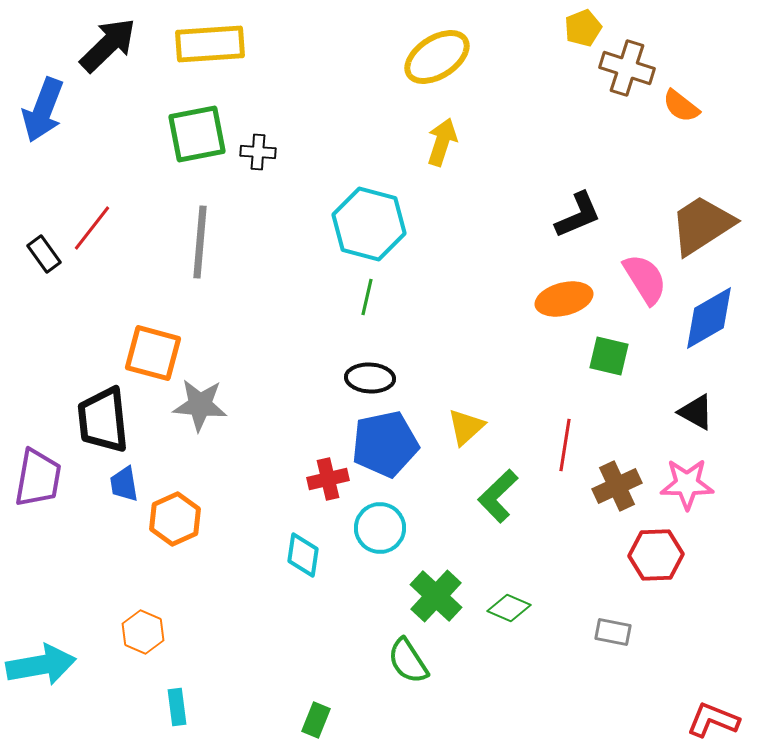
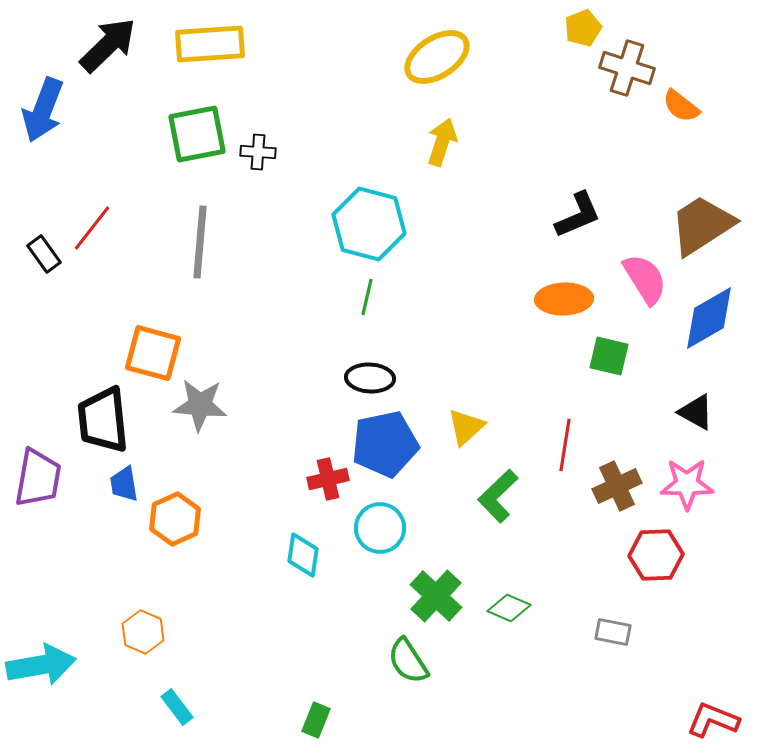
orange ellipse at (564, 299): rotated 12 degrees clockwise
cyan rectangle at (177, 707): rotated 30 degrees counterclockwise
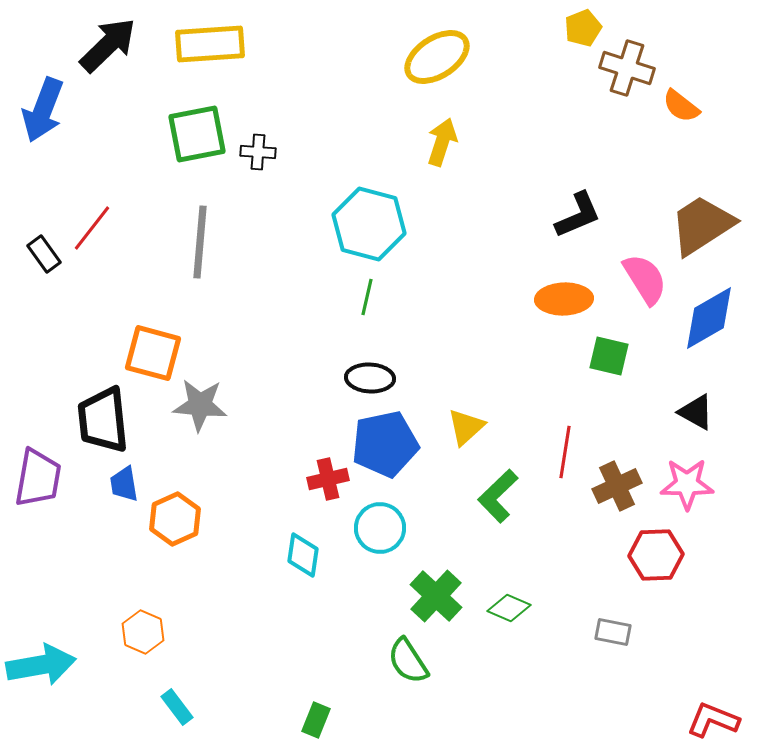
red line at (565, 445): moved 7 px down
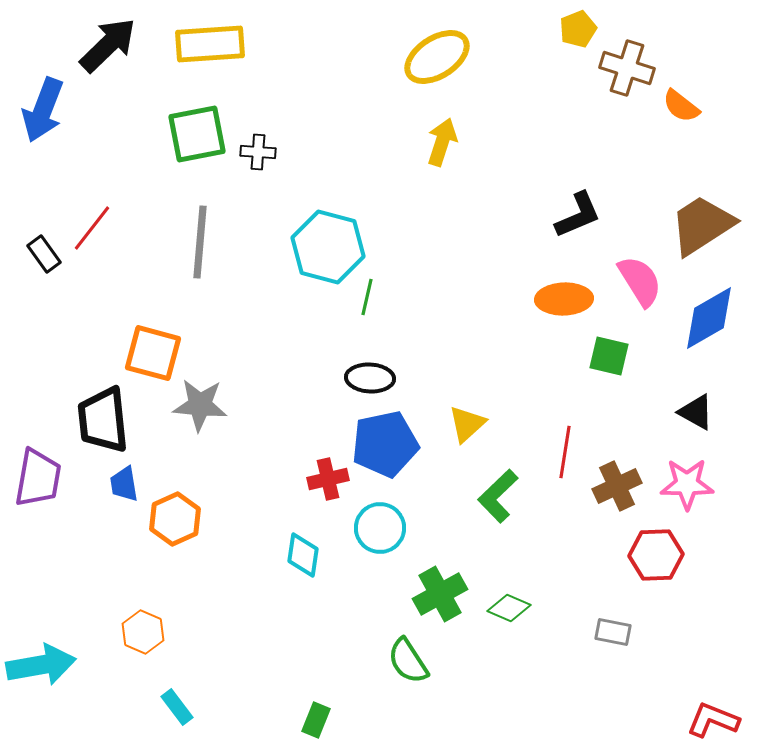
yellow pentagon at (583, 28): moved 5 px left, 1 px down
cyan hexagon at (369, 224): moved 41 px left, 23 px down
pink semicircle at (645, 279): moved 5 px left, 2 px down
yellow triangle at (466, 427): moved 1 px right, 3 px up
green cross at (436, 596): moved 4 px right, 2 px up; rotated 18 degrees clockwise
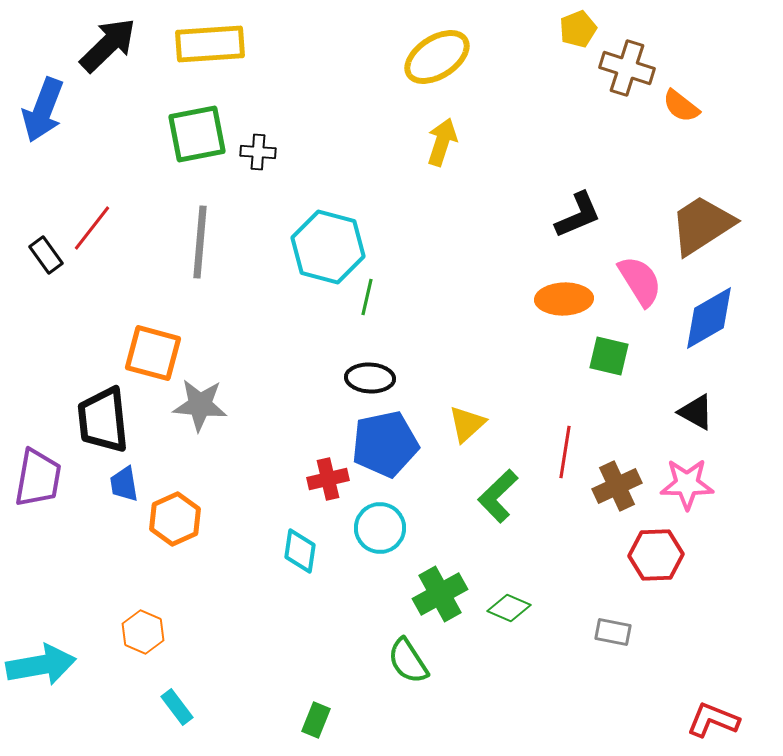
black rectangle at (44, 254): moved 2 px right, 1 px down
cyan diamond at (303, 555): moved 3 px left, 4 px up
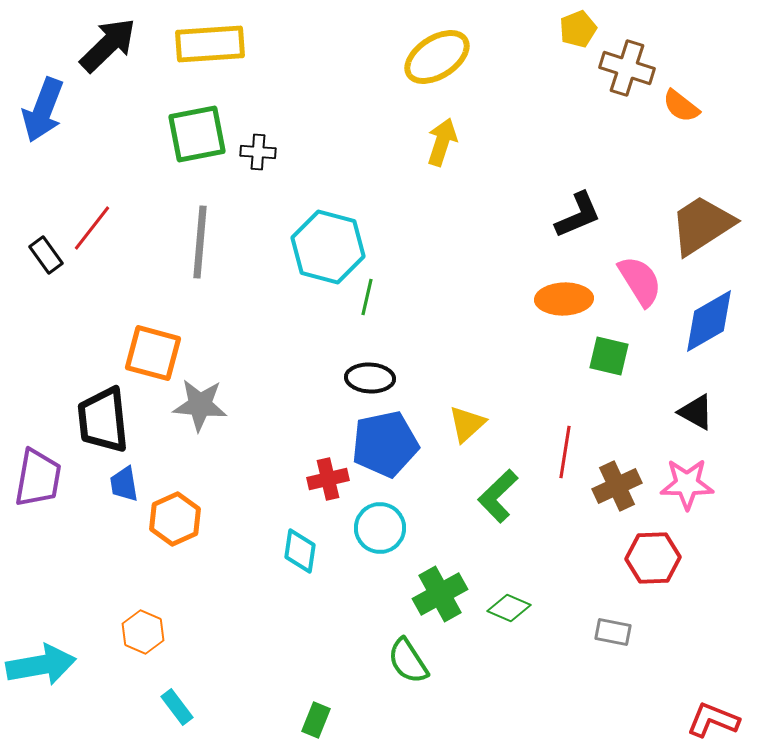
blue diamond at (709, 318): moved 3 px down
red hexagon at (656, 555): moved 3 px left, 3 px down
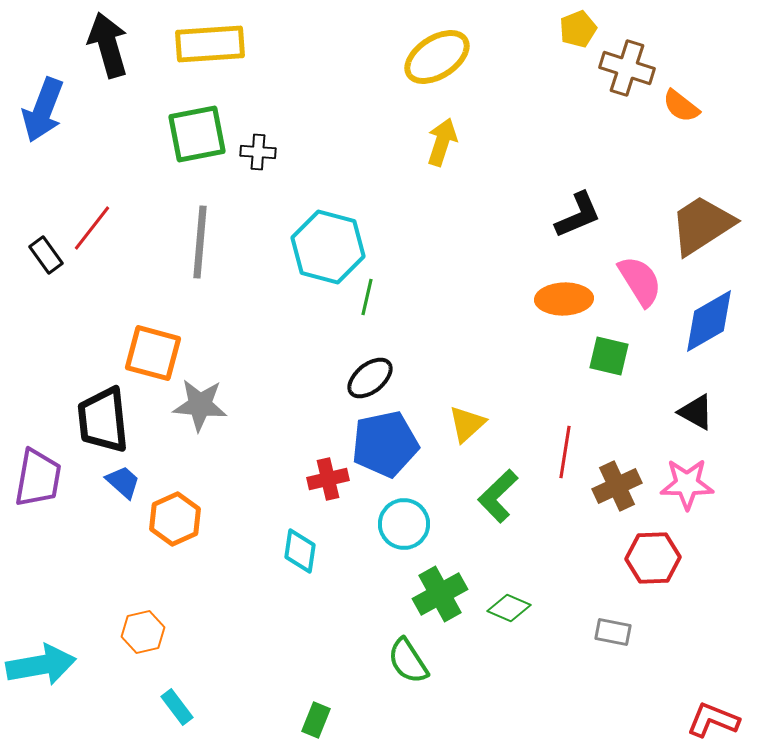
black arrow at (108, 45): rotated 62 degrees counterclockwise
black ellipse at (370, 378): rotated 42 degrees counterclockwise
blue trapezoid at (124, 484): moved 1 px left, 2 px up; rotated 141 degrees clockwise
cyan circle at (380, 528): moved 24 px right, 4 px up
orange hexagon at (143, 632): rotated 24 degrees clockwise
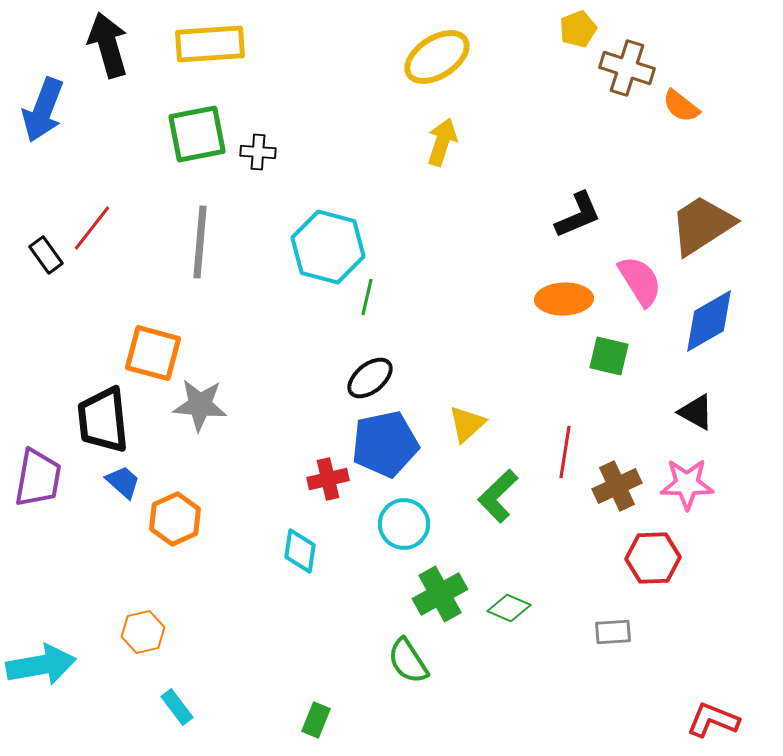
gray rectangle at (613, 632): rotated 15 degrees counterclockwise
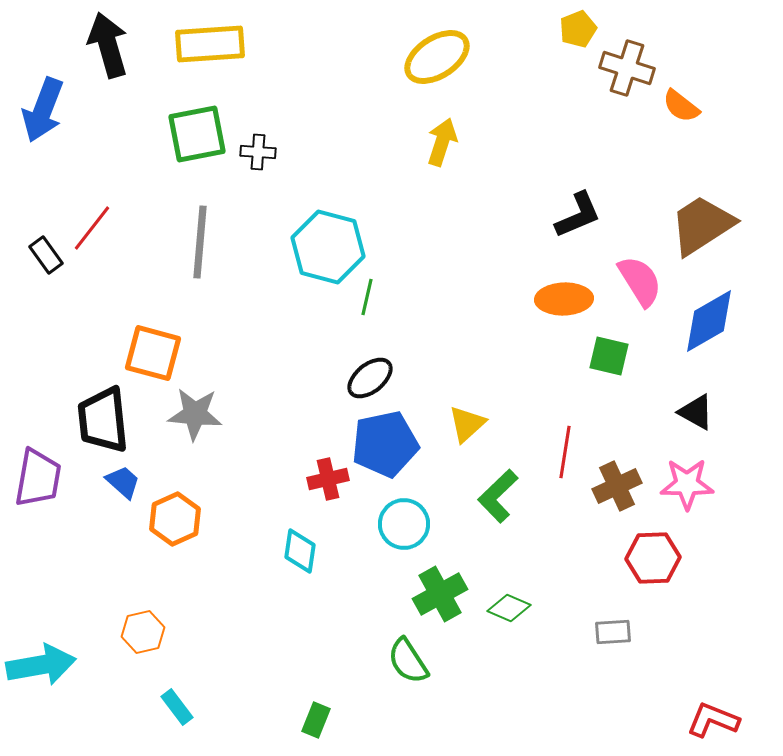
gray star at (200, 405): moved 5 px left, 9 px down
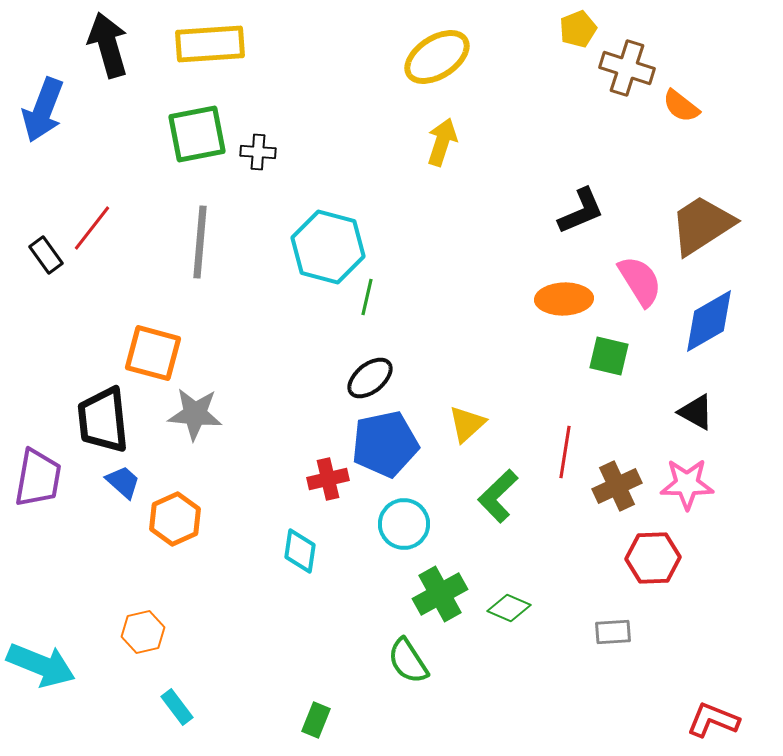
black L-shape at (578, 215): moved 3 px right, 4 px up
cyan arrow at (41, 665): rotated 32 degrees clockwise
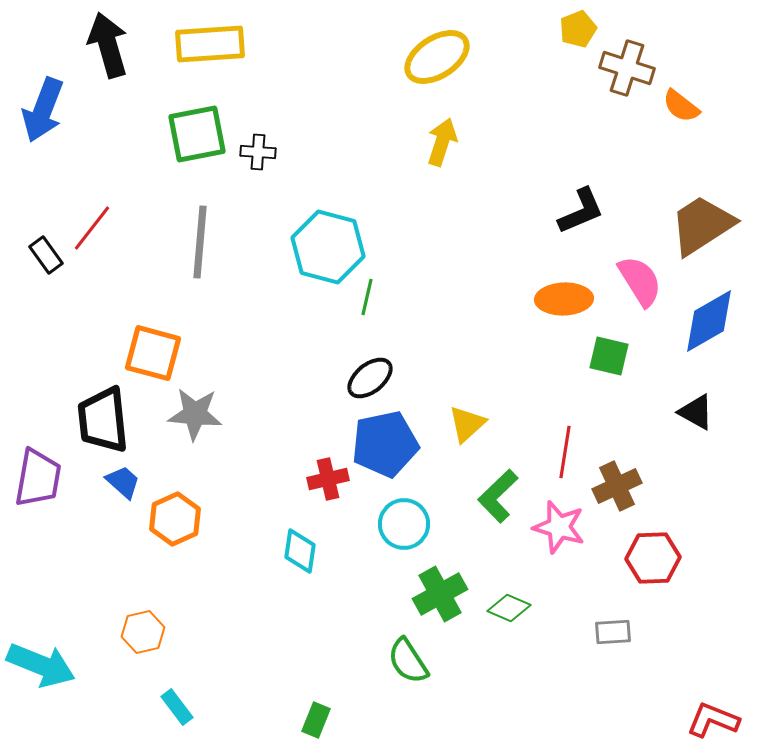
pink star at (687, 484): moved 128 px left, 43 px down; rotated 16 degrees clockwise
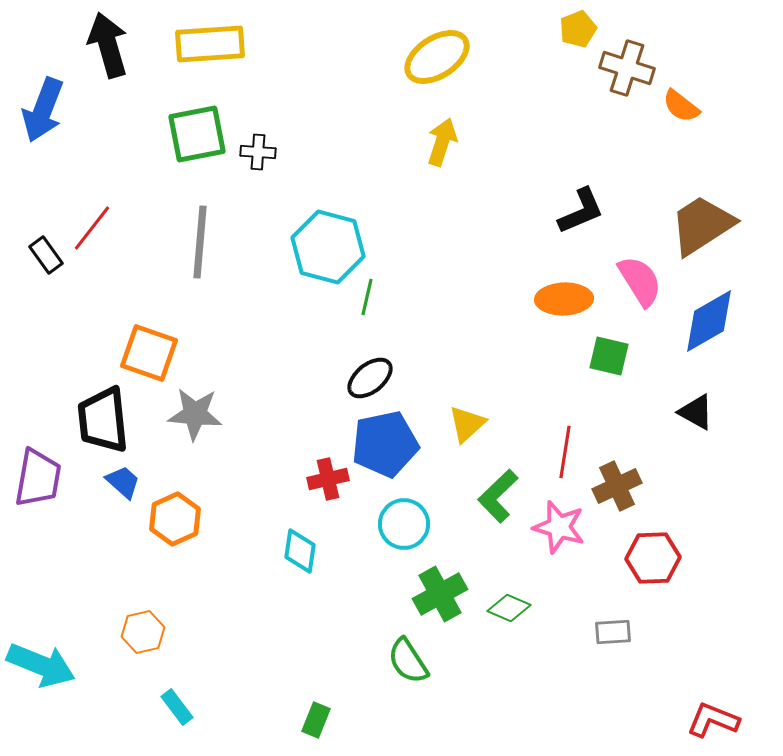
orange square at (153, 353): moved 4 px left; rotated 4 degrees clockwise
